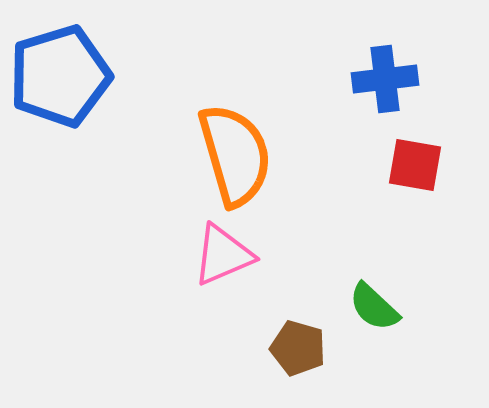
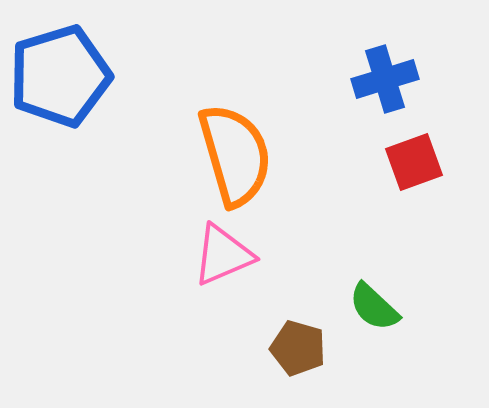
blue cross: rotated 10 degrees counterclockwise
red square: moved 1 px left, 3 px up; rotated 30 degrees counterclockwise
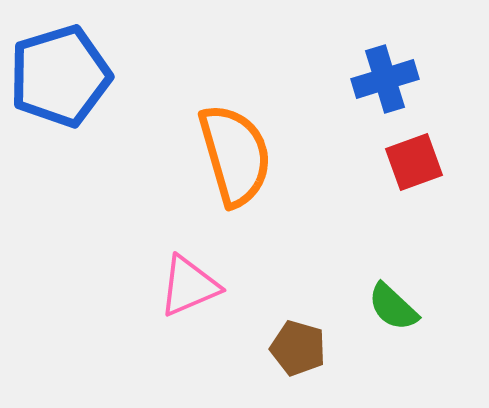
pink triangle: moved 34 px left, 31 px down
green semicircle: moved 19 px right
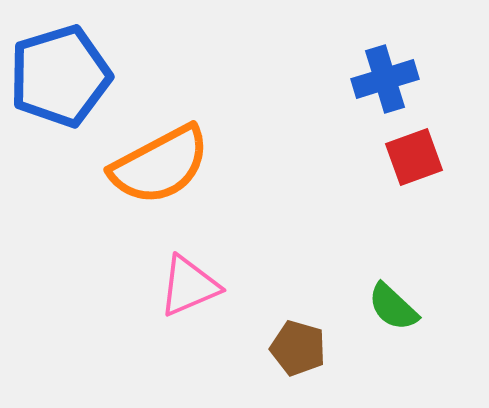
orange semicircle: moved 75 px left, 10 px down; rotated 78 degrees clockwise
red square: moved 5 px up
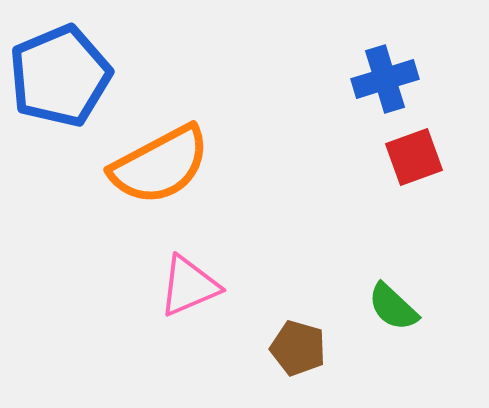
blue pentagon: rotated 6 degrees counterclockwise
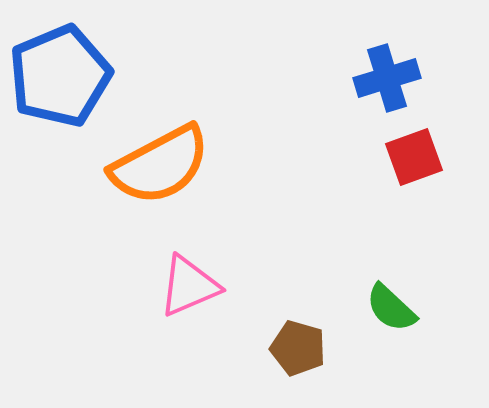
blue cross: moved 2 px right, 1 px up
green semicircle: moved 2 px left, 1 px down
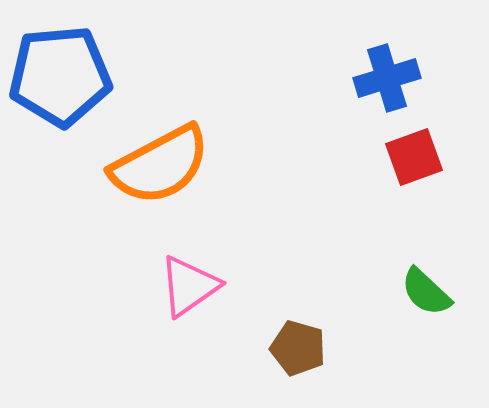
blue pentagon: rotated 18 degrees clockwise
pink triangle: rotated 12 degrees counterclockwise
green semicircle: moved 35 px right, 16 px up
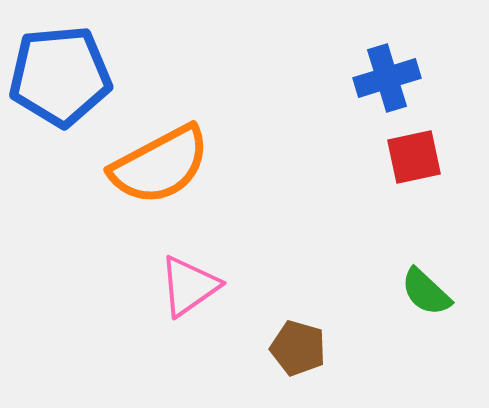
red square: rotated 8 degrees clockwise
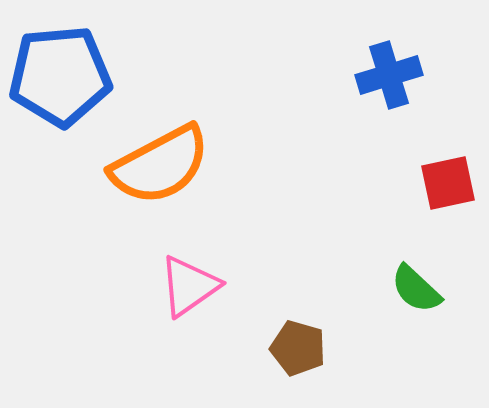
blue cross: moved 2 px right, 3 px up
red square: moved 34 px right, 26 px down
green semicircle: moved 10 px left, 3 px up
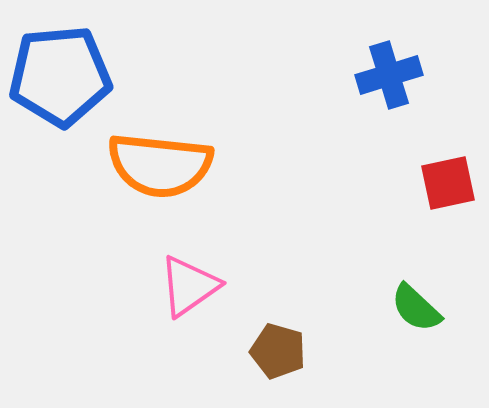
orange semicircle: rotated 34 degrees clockwise
green semicircle: moved 19 px down
brown pentagon: moved 20 px left, 3 px down
